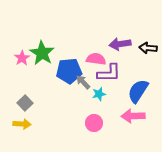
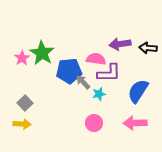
pink arrow: moved 2 px right, 7 px down
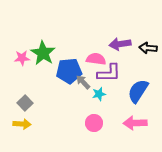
green star: moved 1 px right
pink star: rotated 28 degrees clockwise
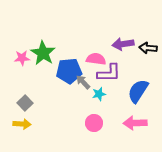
purple arrow: moved 3 px right
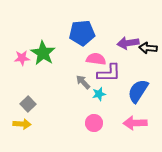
purple arrow: moved 5 px right, 1 px up
blue pentagon: moved 13 px right, 38 px up
gray square: moved 3 px right, 1 px down
